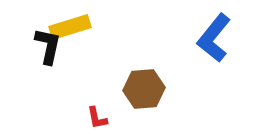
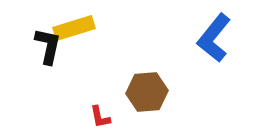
yellow rectangle: moved 4 px right, 1 px down
brown hexagon: moved 3 px right, 3 px down
red L-shape: moved 3 px right, 1 px up
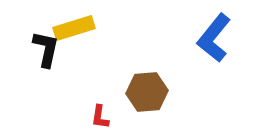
black L-shape: moved 2 px left, 3 px down
red L-shape: rotated 20 degrees clockwise
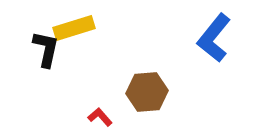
red L-shape: rotated 130 degrees clockwise
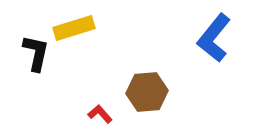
black L-shape: moved 10 px left, 4 px down
red L-shape: moved 3 px up
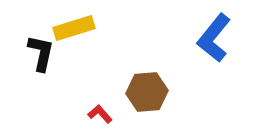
black L-shape: moved 5 px right
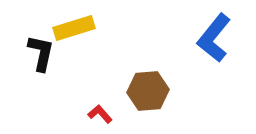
brown hexagon: moved 1 px right, 1 px up
